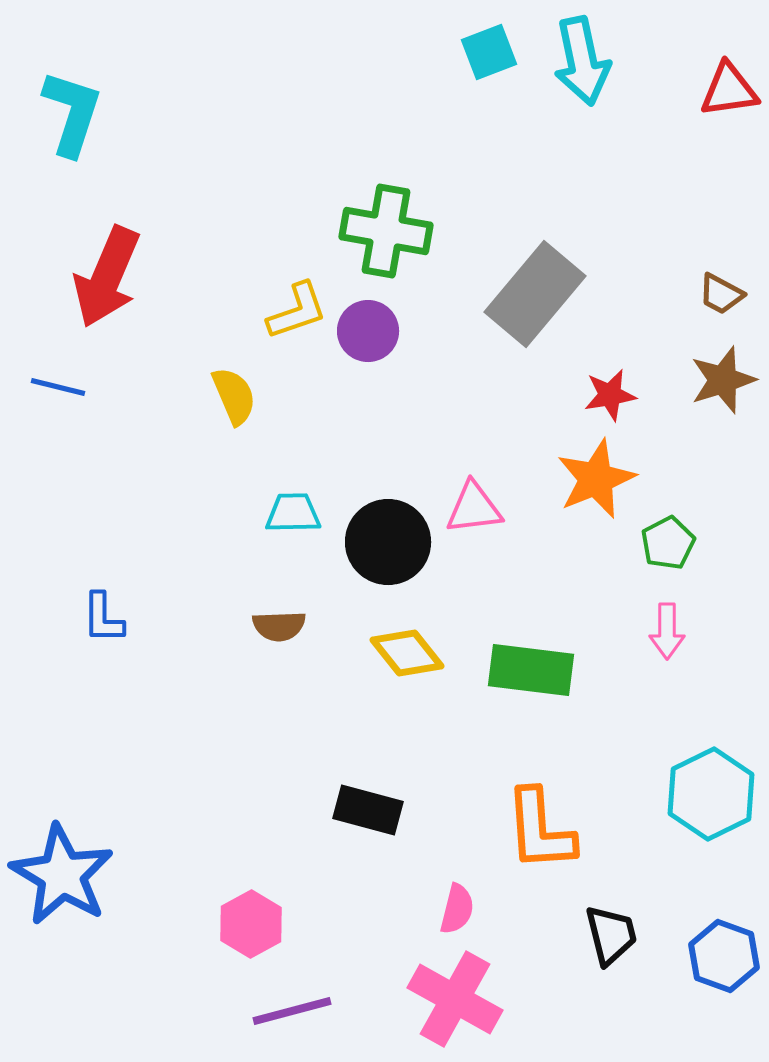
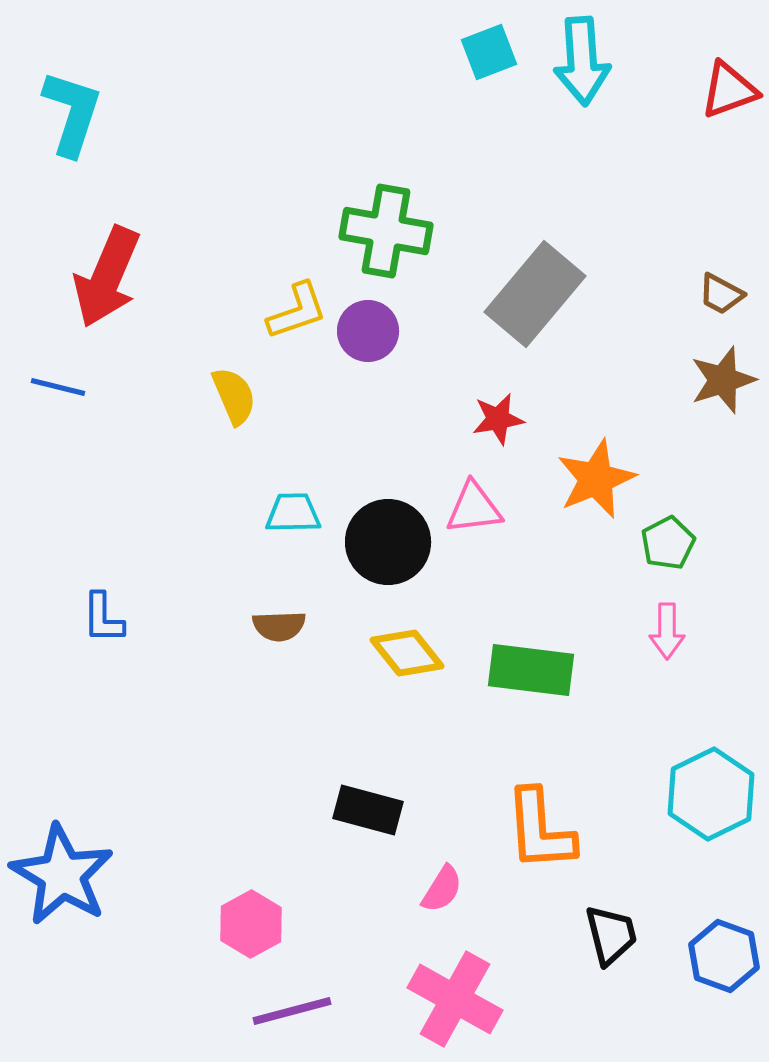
cyan arrow: rotated 8 degrees clockwise
red triangle: rotated 12 degrees counterclockwise
red star: moved 112 px left, 24 px down
pink semicircle: moved 15 px left, 20 px up; rotated 18 degrees clockwise
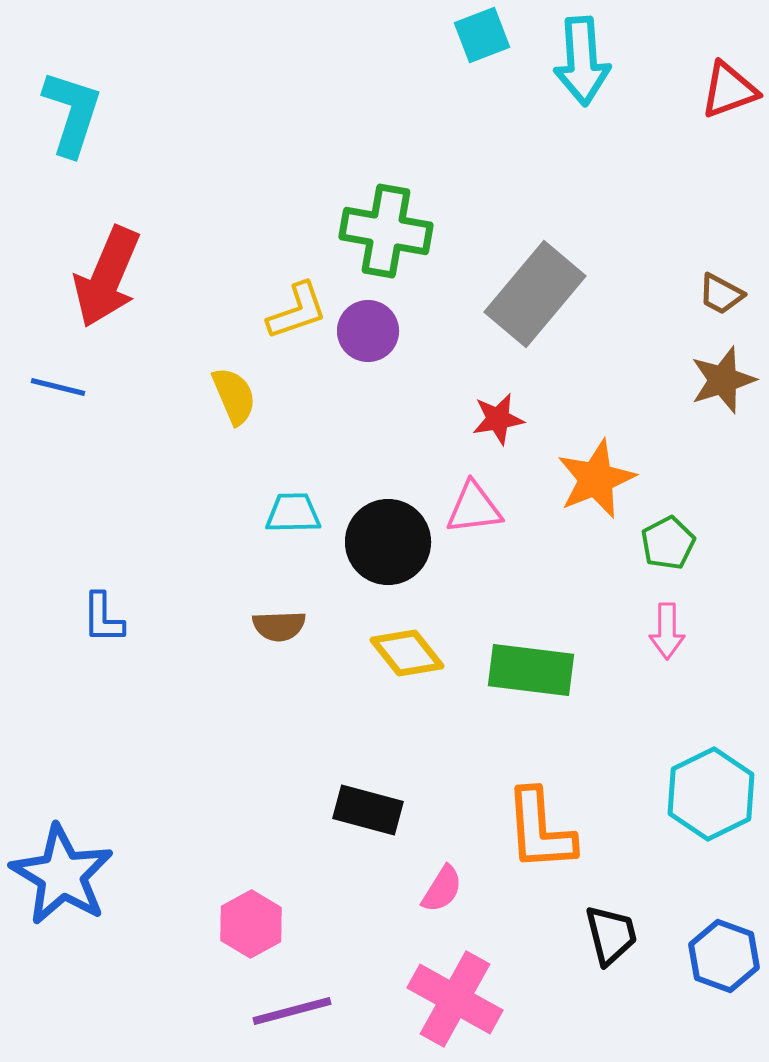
cyan square: moved 7 px left, 17 px up
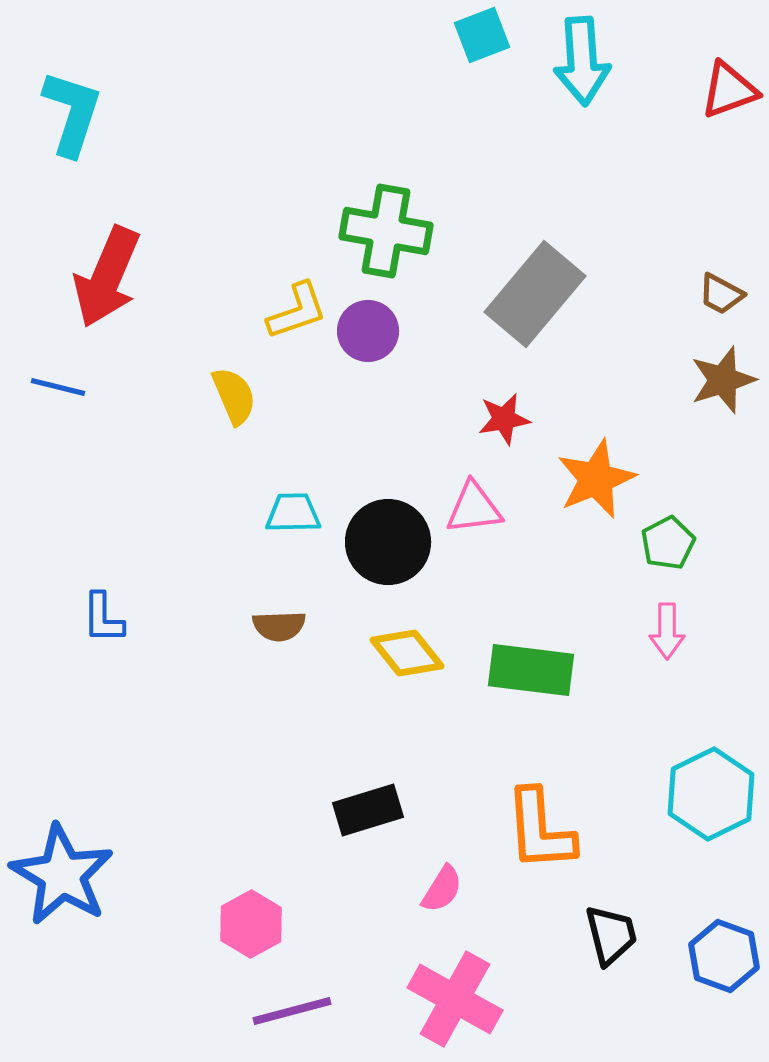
red star: moved 6 px right
black rectangle: rotated 32 degrees counterclockwise
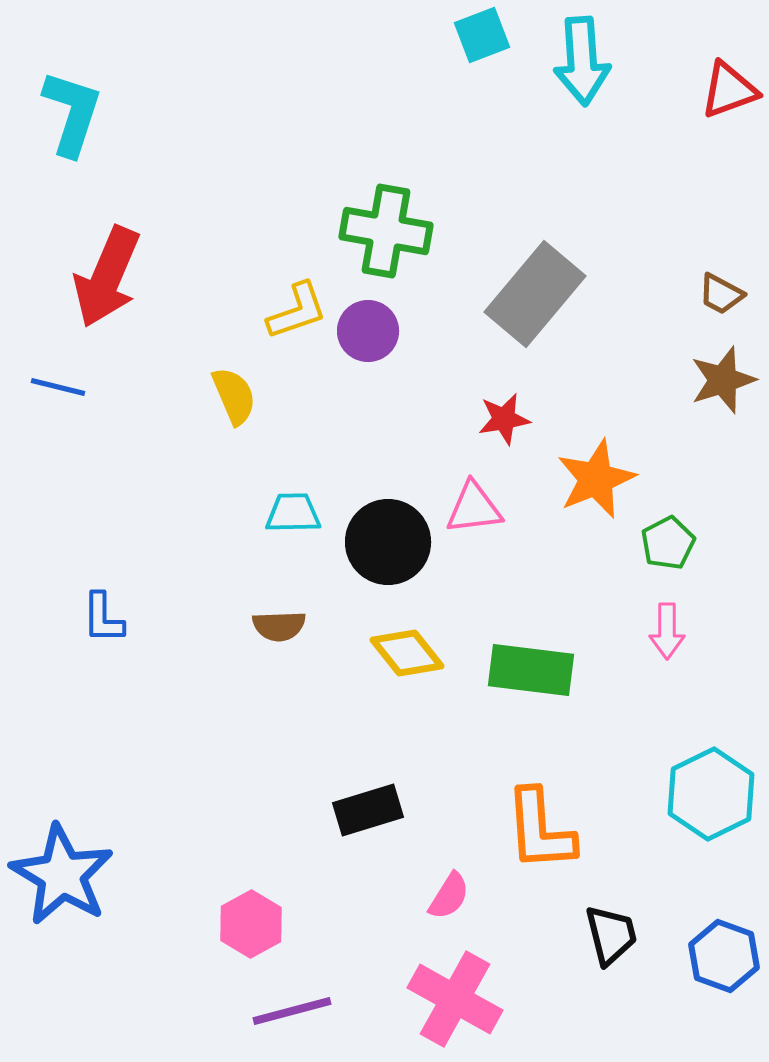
pink semicircle: moved 7 px right, 7 px down
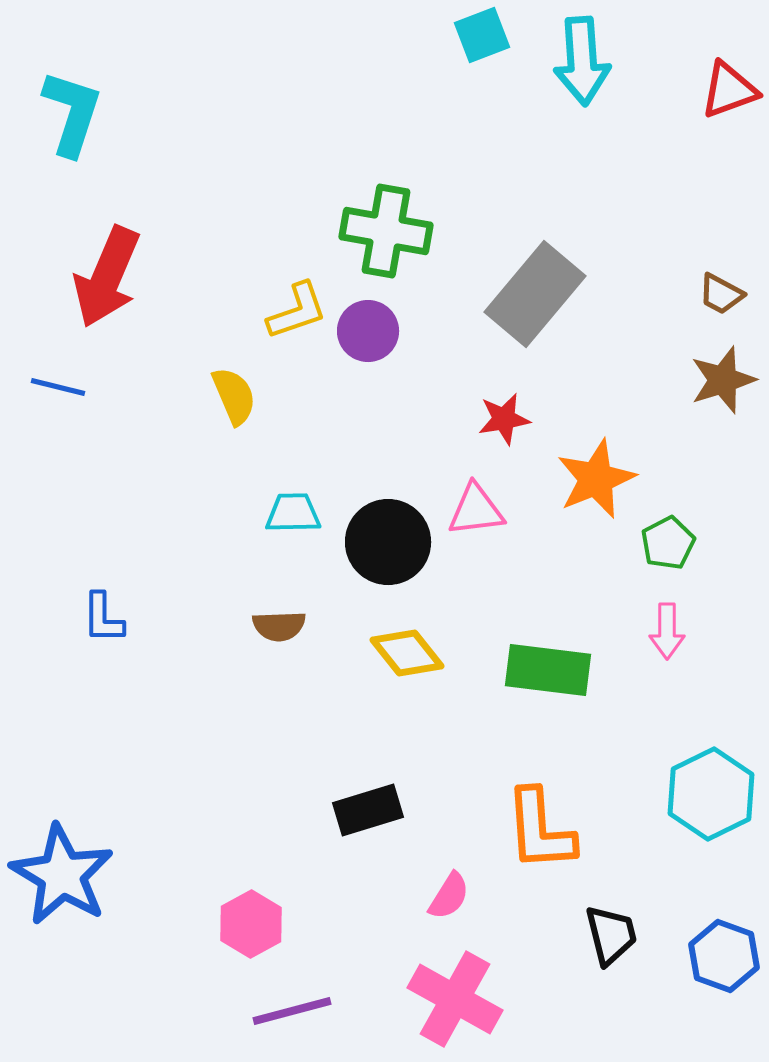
pink triangle: moved 2 px right, 2 px down
green rectangle: moved 17 px right
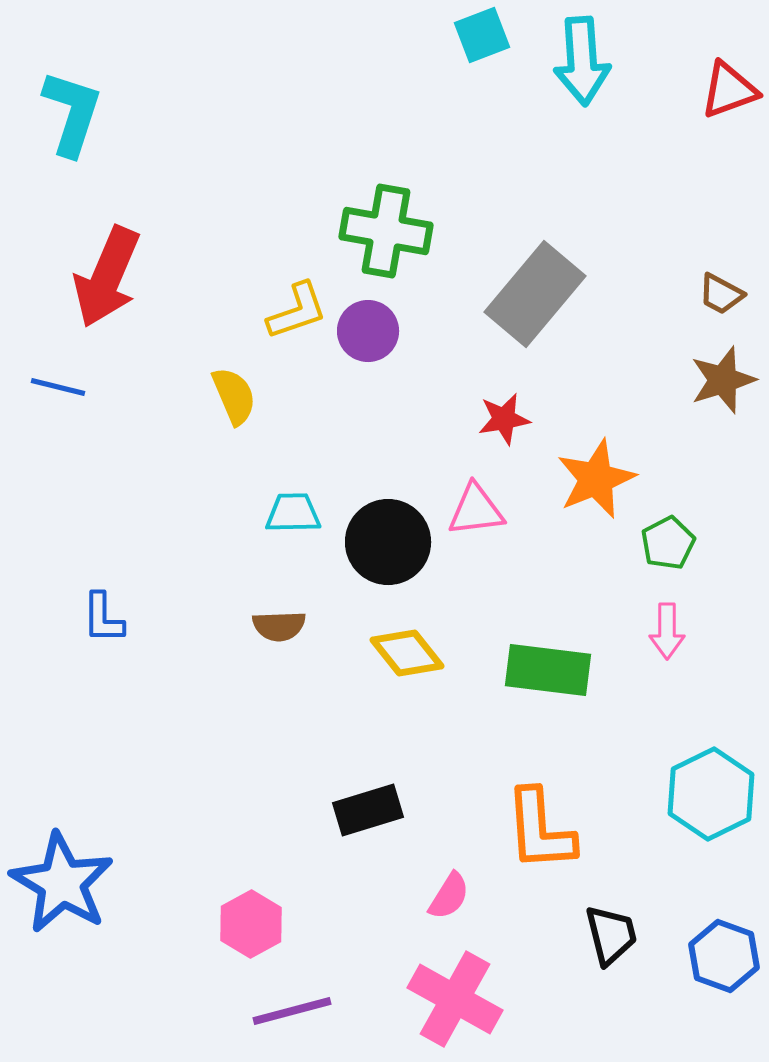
blue star: moved 8 px down
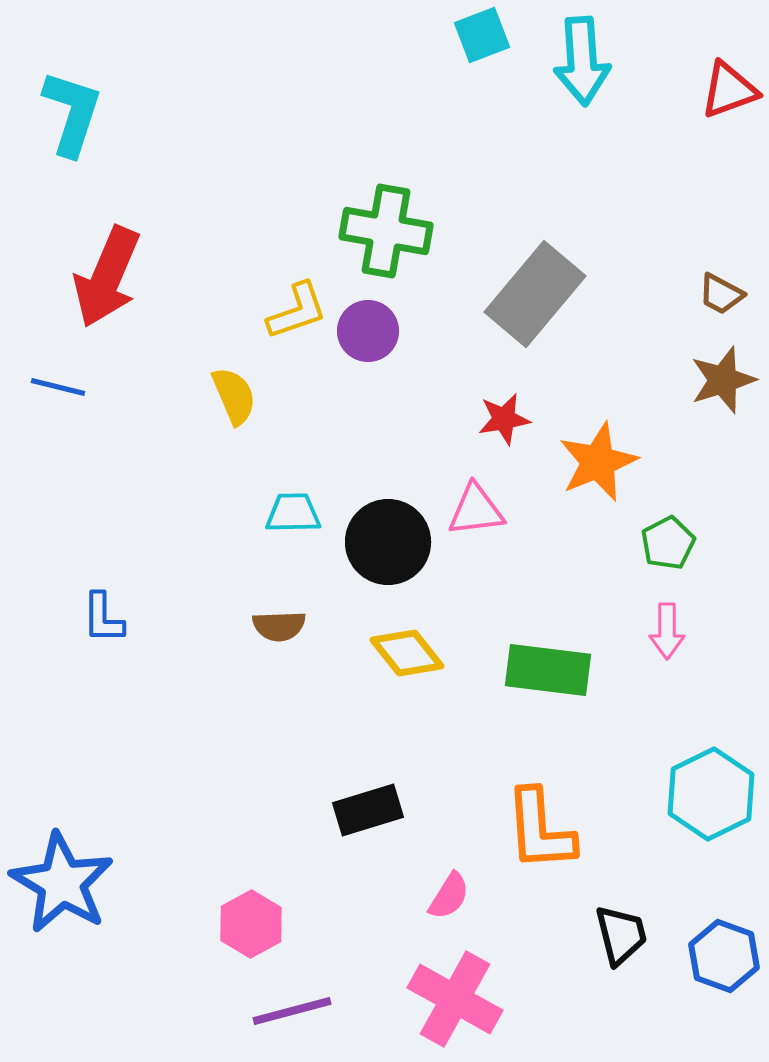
orange star: moved 2 px right, 17 px up
black trapezoid: moved 10 px right
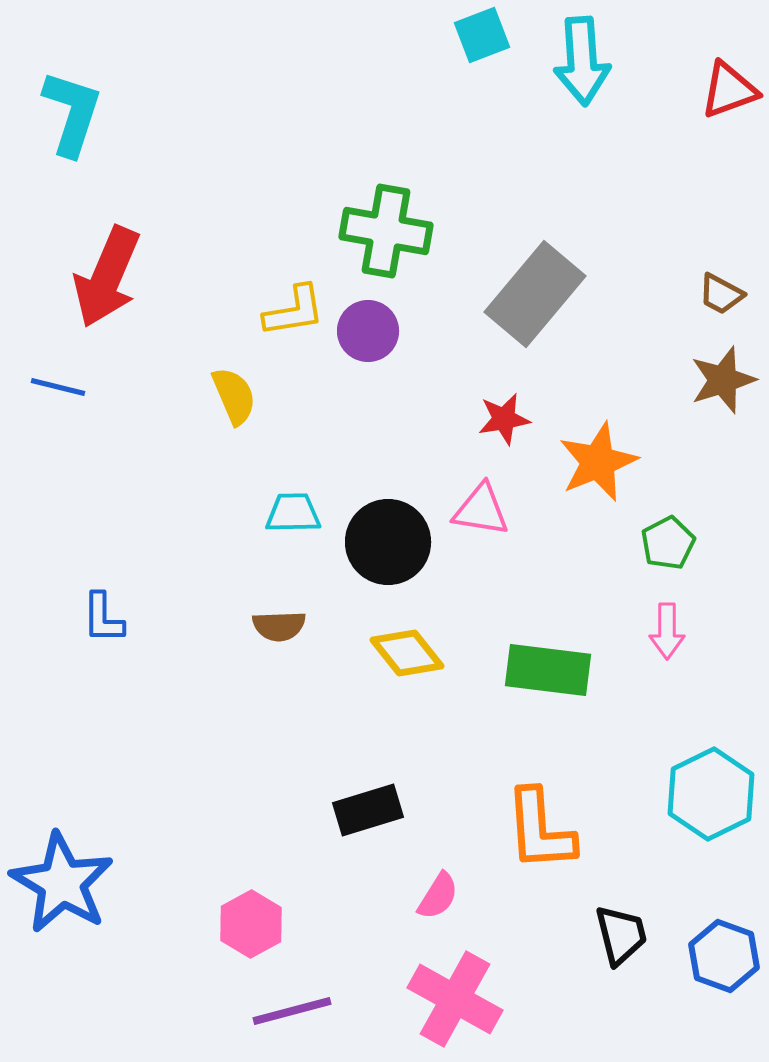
yellow L-shape: moved 3 px left; rotated 10 degrees clockwise
pink triangle: moved 5 px right; rotated 16 degrees clockwise
pink semicircle: moved 11 px left
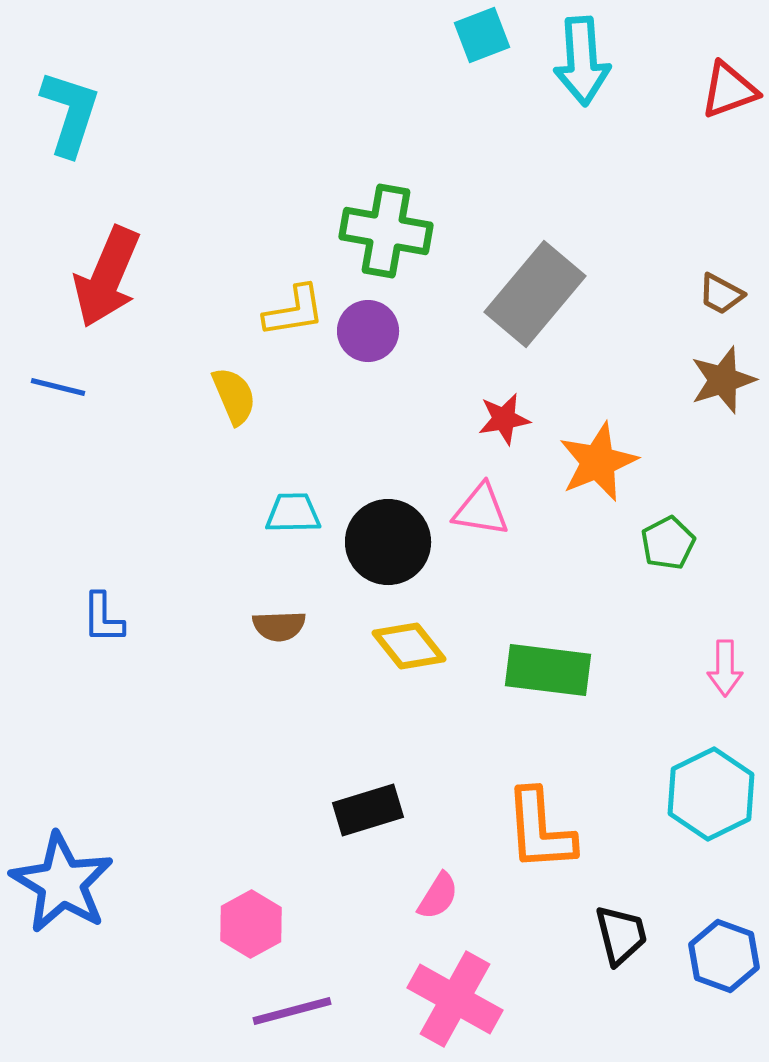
cyan L-shape: moved 2 px left
pink arrow: moved 58 px right, 37 px down
yellow diamond: moved 2 px right, 7 px up
